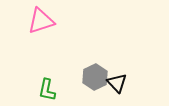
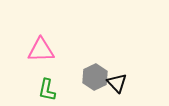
pink triangle: moved 29 px down; rotated 16 degrees clockwise
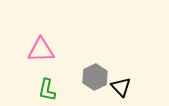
black triangle: moved 4 px right, 4 px down
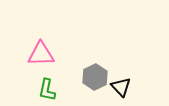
pink triangle: moved 4 px down
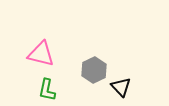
pink triangle: rotated 16 degrees clockwise
gray hexagon: moved 1 px left, 7 px up
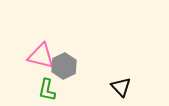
pink triangle: moved 2 px down
gray hexagon: moved 30 px left, 4 px up
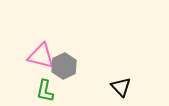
green L-shape: moved 2 px left, 1 px down
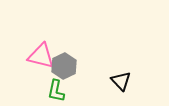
black triangle: moved 6 px up
green L-shape: moved 11 px right
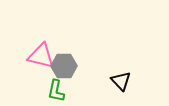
gray hexagon: rotated 25 degrees clockwise
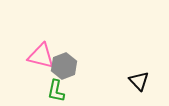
gray hexagon: rotated 20 degrees counterclockwise
black triangle: moved 18 px right
